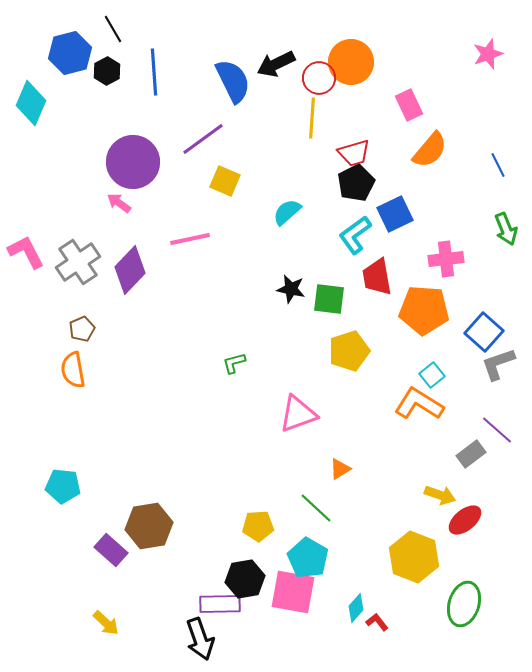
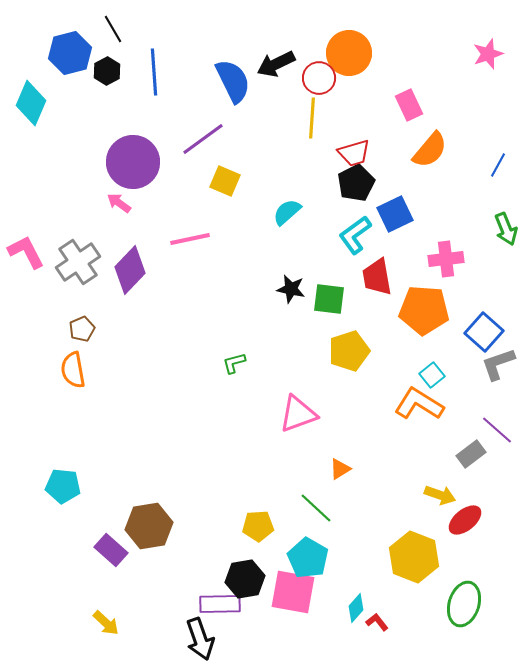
orange circle at (351, 62): moved 2 px left, 9 px up
blue line at (498, 165): rotated 55 degrees clockwise
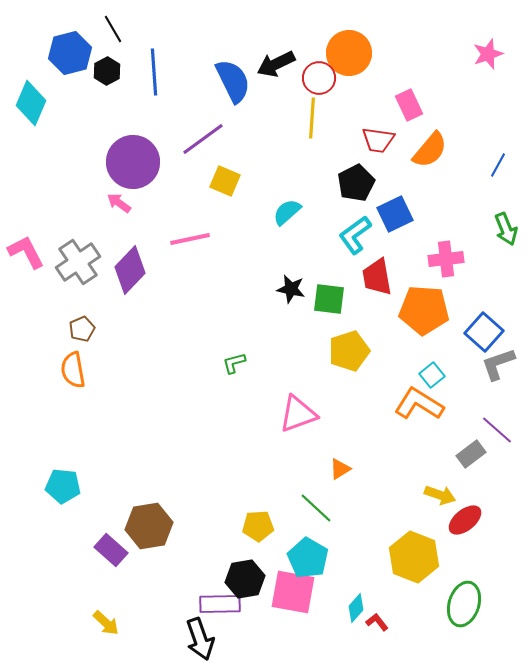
red trapezoid at (354, 153): moved 24 px right, 13 px up; rotated 24 degrees clockwise
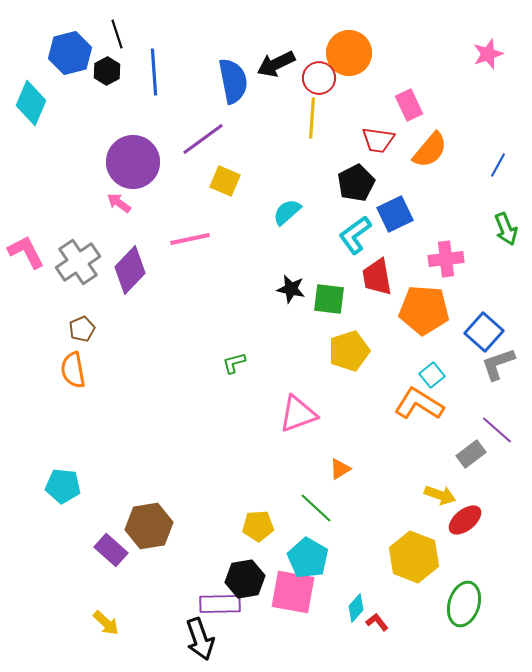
black line at (113, 29): moved 4 px right, 5 px down; rotated 12 degrees clockwise
blue semicircle at (233, 81): rotated 15 degrees clockwise
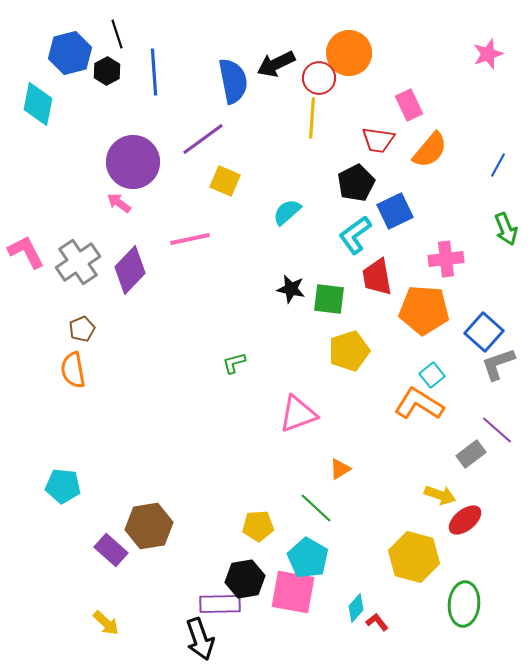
cyan diamond at (31, 103): moved 7 px right, 1 px down; rotated 12 degrees counterclockwise
blue square at (395, 214): moved 3 px up
yellow hexagon at (414, 557): rotated 6 degrees counterclockwise
green ellipse at (464, 604): rotated 12 degrees counterclockwise
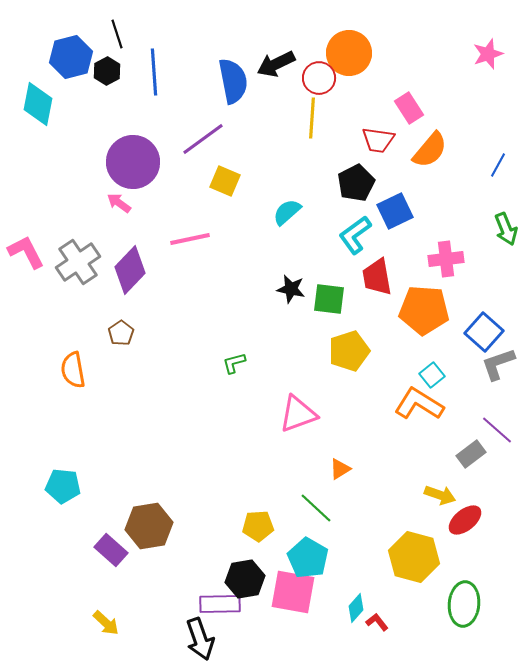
blue hexagon at (70, 53): moved 1 px right, 4 px down
pink rectangle at (409, 105): moved 3 px down; rotated 8 degrees counterclockwise
brown pentagon at (82, 329): moved 39 px right, 4 px down; rotated 10 degrees counterclockwise
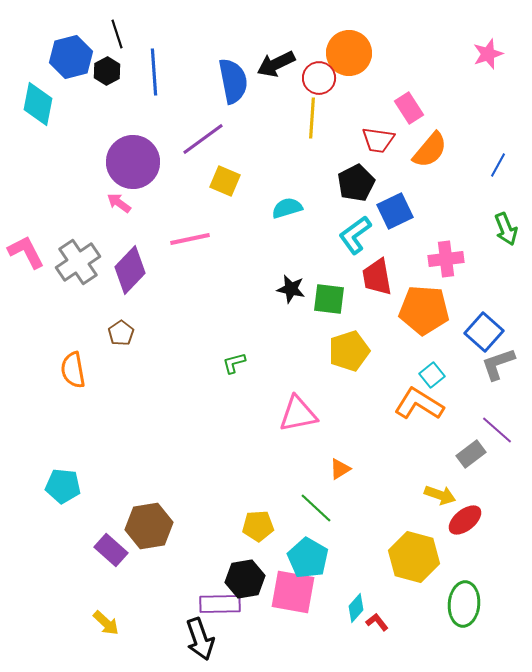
cyan semicircle at (287, 212): moved 4 px up; rotated 24 degrees clockwise
pink triangle at (298, 414): rotated 9 degrees clockwise
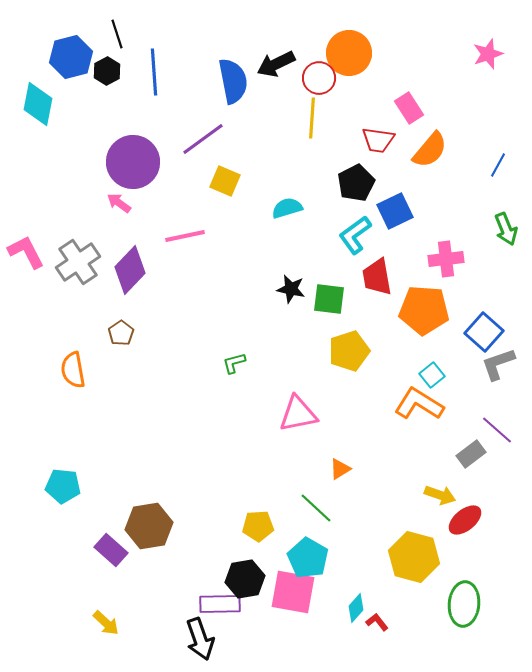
pink line at (190, 239): moved 5 px left, 3 px up
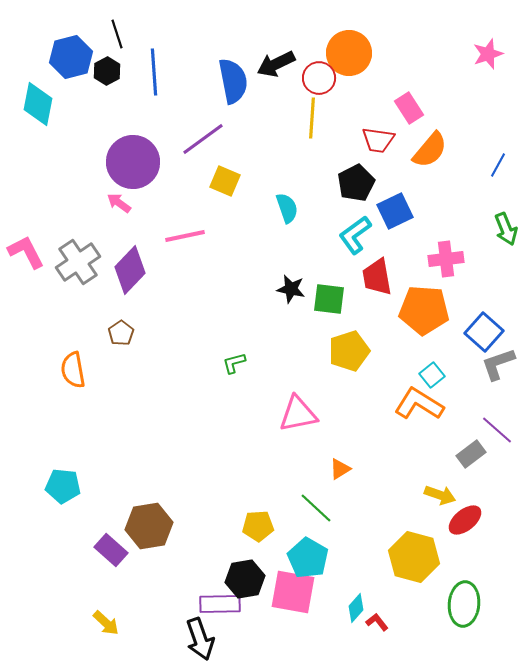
cyan semicircle at (287, 208): rotated 88 degrees clockwise
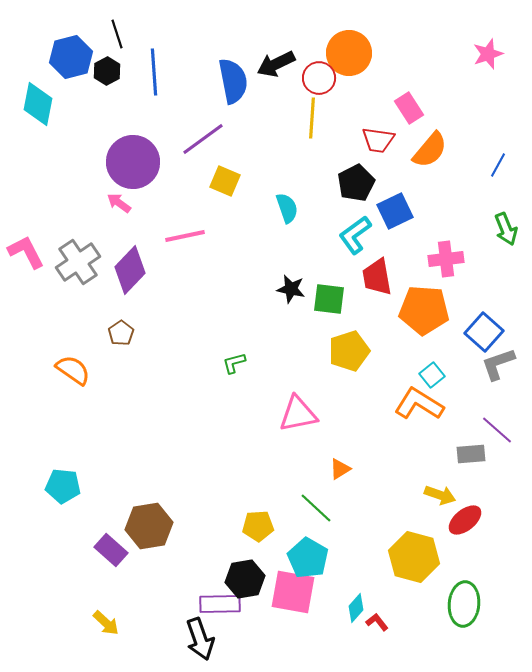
orange semicircle at (73, 370): rotated 135 degrees clockwise
gray rectangle at (471, 454): rotated 32 degrees clockwise
